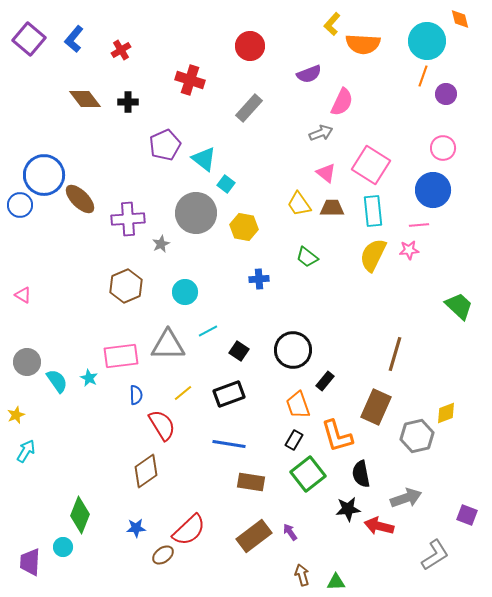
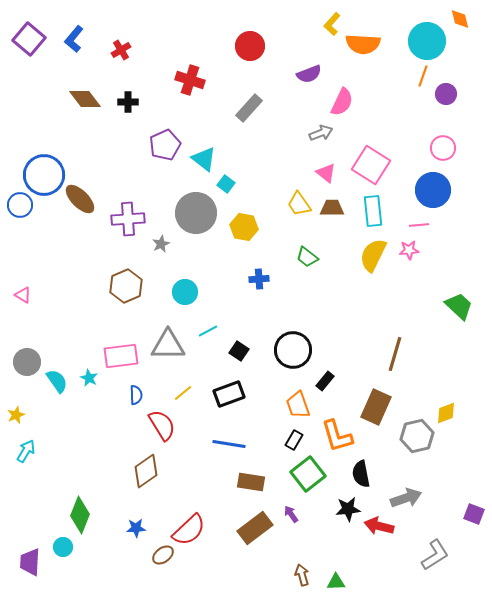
purple square at (467, 515): moved 7 px right, 1 px up
purple arrow at (290, 532): moved 1 px right, 18 px up
brown rectangle at (254, 536): moved 1 px right, 8 px up
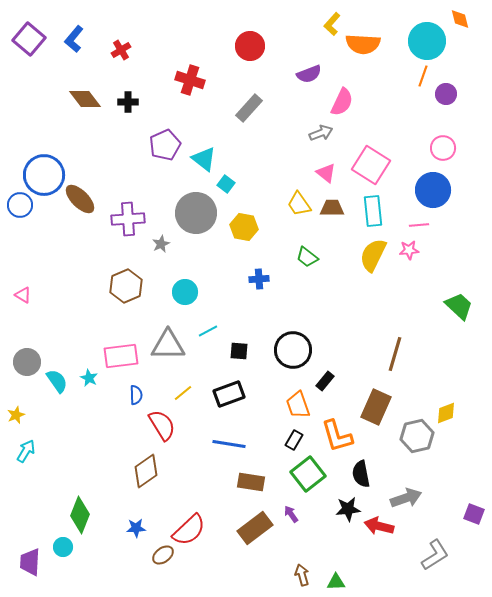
black square at (239, 351): rotated 30 degrees counterclockwise
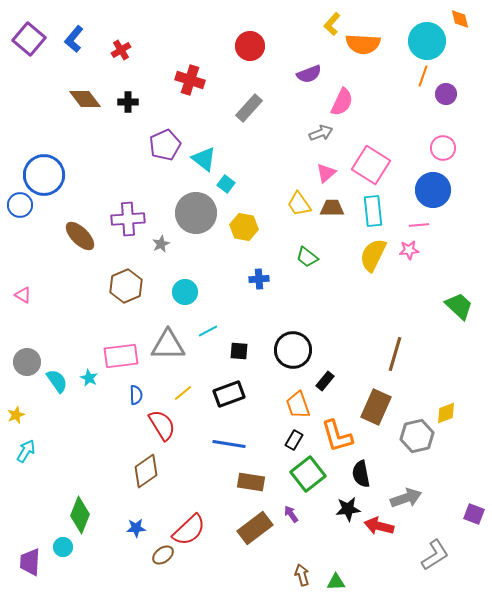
pink triangle at (326, 173): rotated 40 degrees clockwise
brown ellipse at (80, 199): moved 37 px down
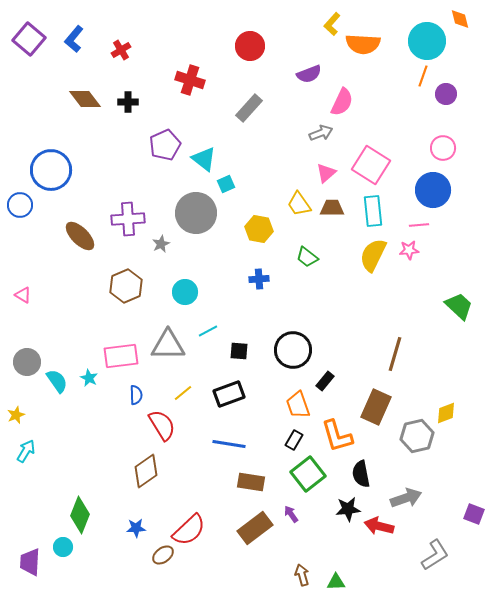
blue circle at (44, 175): moved 7 px right, 5 px up
cyan square at (226, 184): rotated 30 degrees clockwise
yellow hexagon at (244, 227): moved 15 px right, 2 px down
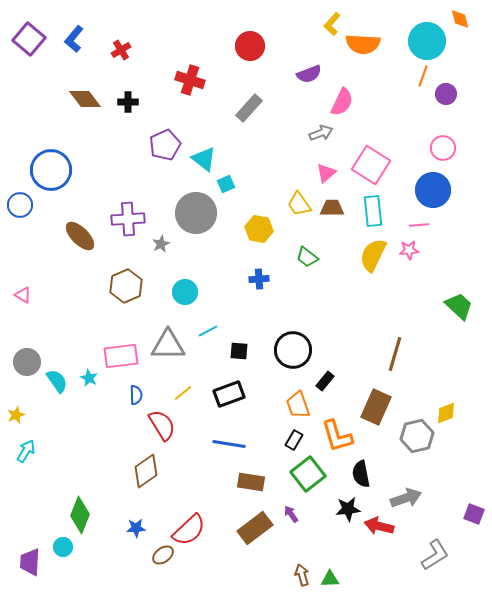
green triangle at (336, 582): moved 6 px left, 3 px up
